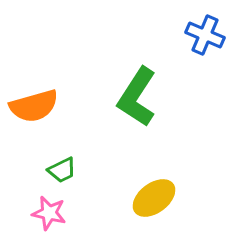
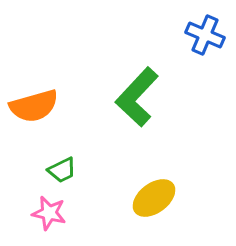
green L-shape: rotated 10 degrees clockwise
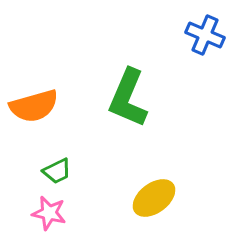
green L-shape: moved 9 px left, 1 px down; rotated 20 degrees counterclockwise
green trapezoid: moved 5 px left, 1 px down
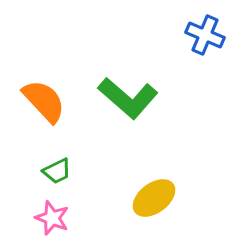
green L-shape: rotated 72 degrees counterclockwise
orange semicircle: moved 10 px right, 5 px up; rotated 117 degrees counterclockwise
pink star: moved 3 px right, 5 px down; rotated 8 degrees clockwise
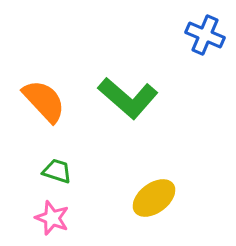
green trapezoid: rotated 136 degrees counterclockwise
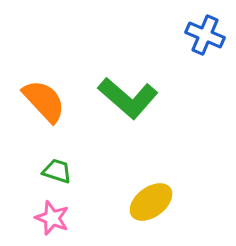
yellow ellipse: moved 3 px left, 4 px down
